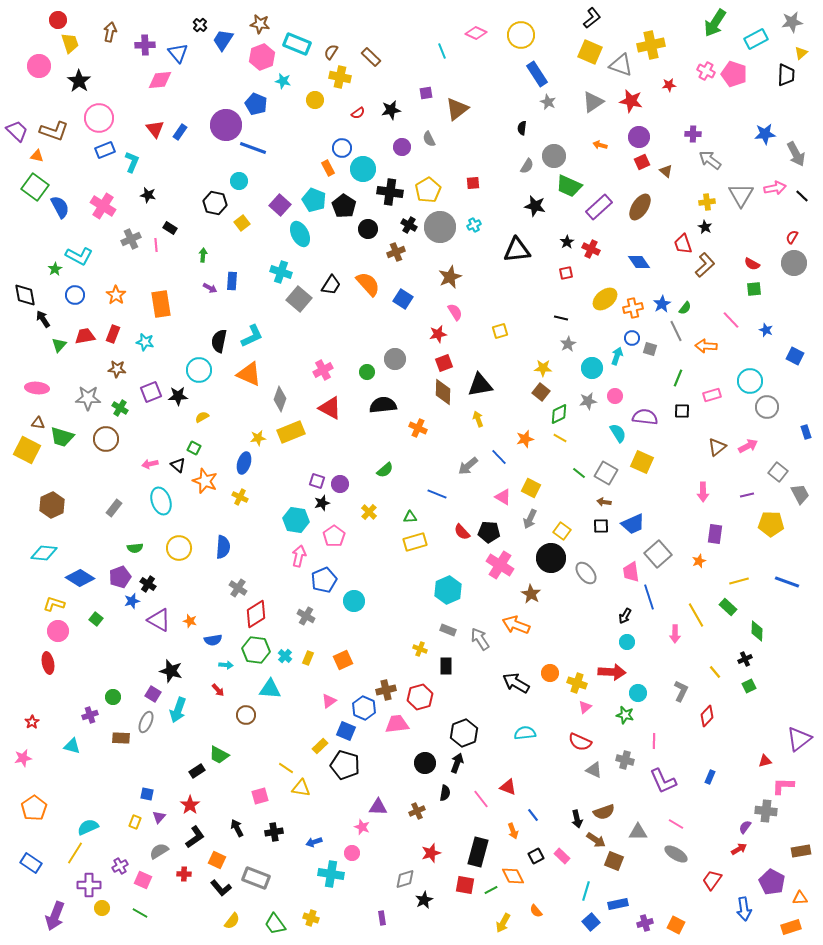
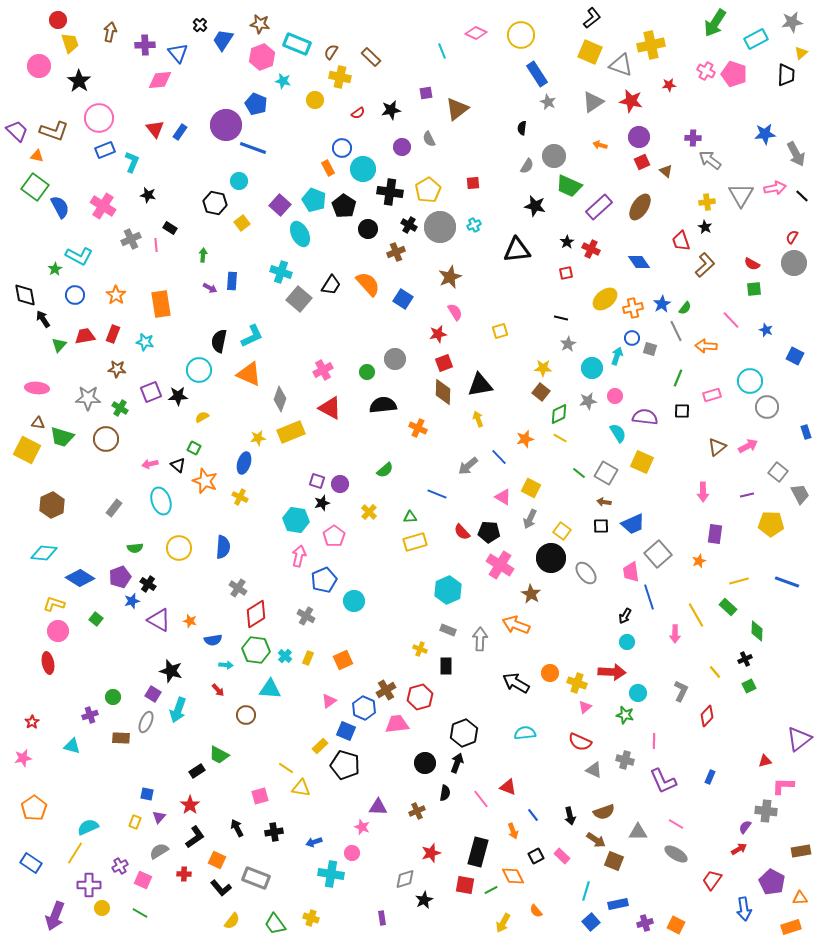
purple cross at (693, 134): moved 4 px down
red trapezoid at (683, 244): moved 2 px left, 3 px up
gray arrow at (480, 639): rotated 35 degrees clockwise
brown cross at (386, 690): rotated 18 degrees counterclockwise
black arrow at (577, 819): moved 7 px left, 3 px up
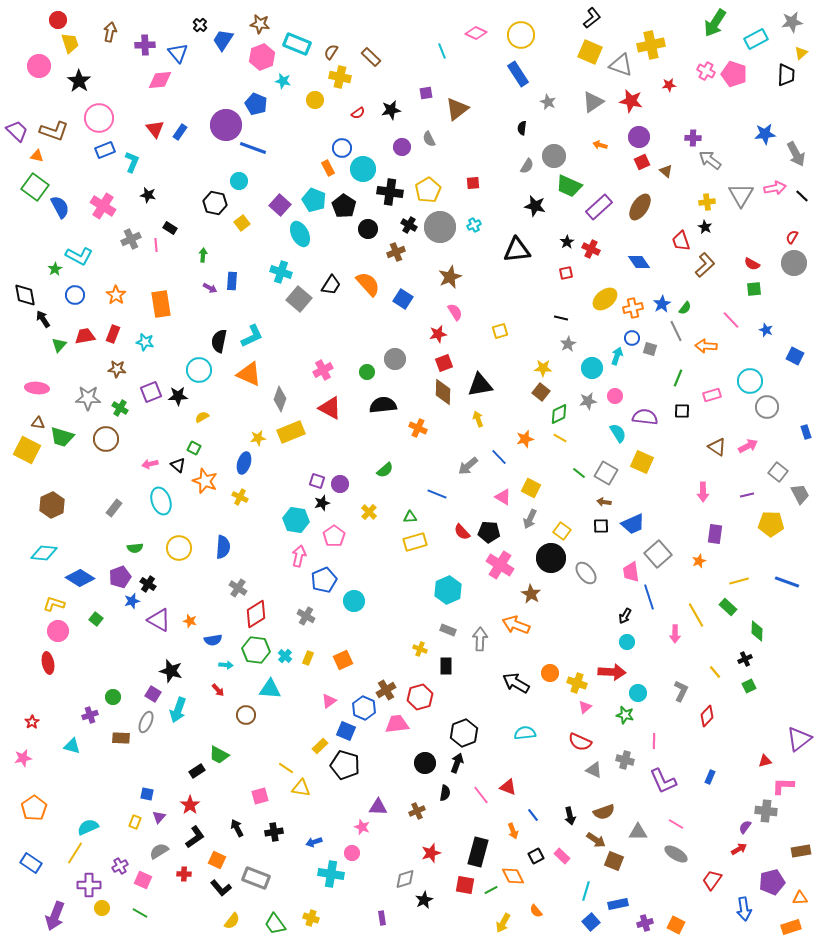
blue rectangle at (537, 74): moved 19 px left
brown triangle at (717, 447): rotated 48 degrees counterclockwise
pink line at (481, 799): moved 4 px up
purple pentagon at (772, 882): rotated 30 degrees clockwise
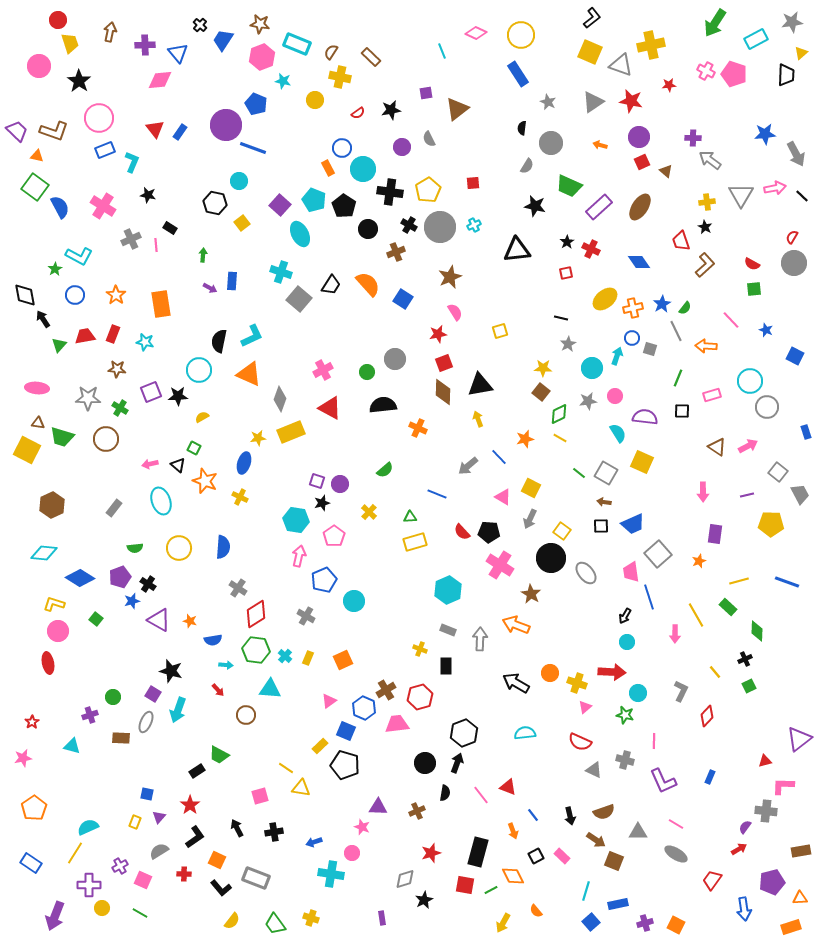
gray circle at (554, 156): moved 3 px left, 13 px up
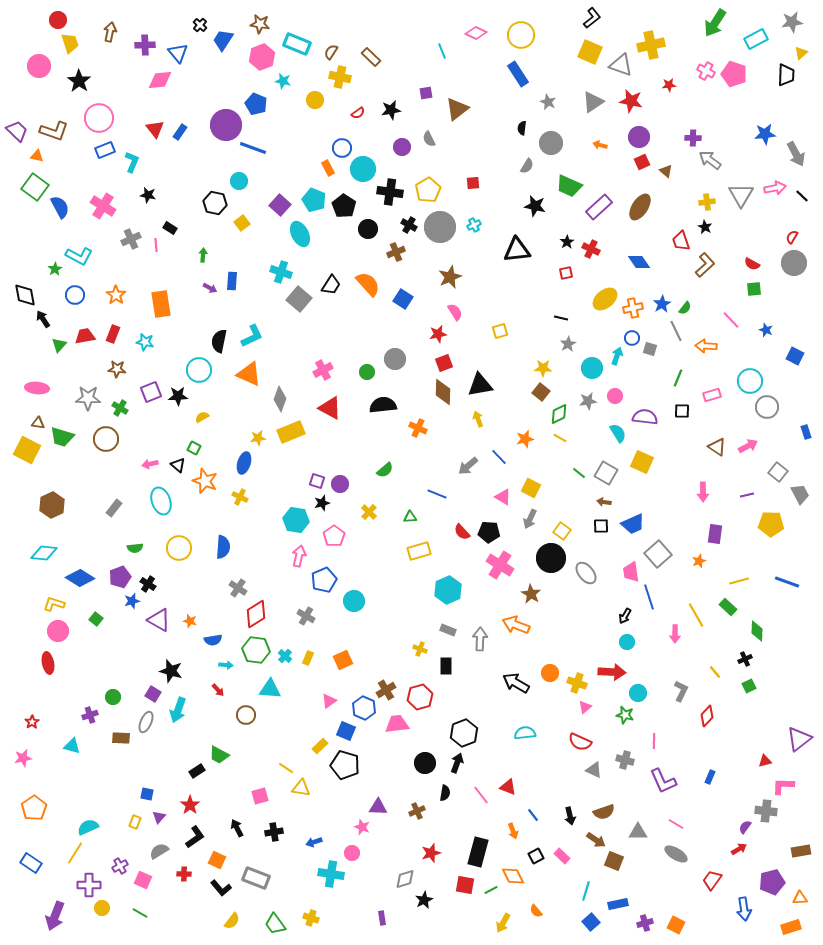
yellow rectangle at (415, 542): moved 4 px right, 9 px down
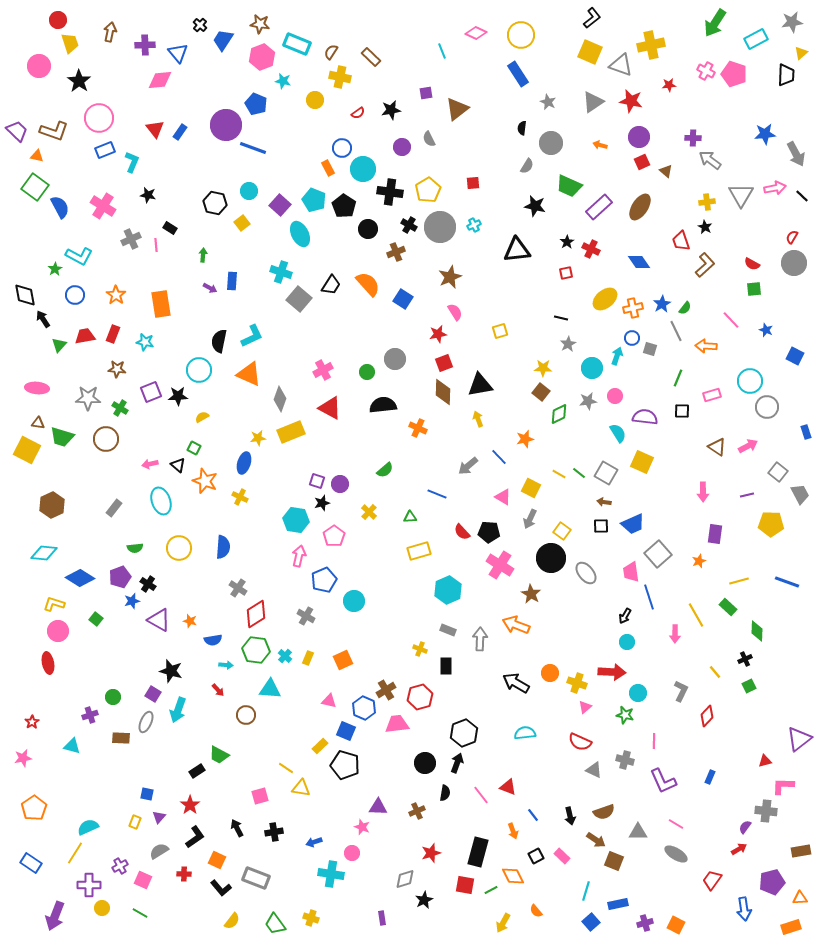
cyan circle at (239, 181): moved 10 px right, 10 px down
yellow line at (560, 438): moved 1 px left, 36 px down
pink triangle at (329, 701): rotated 49 degrees clockwise
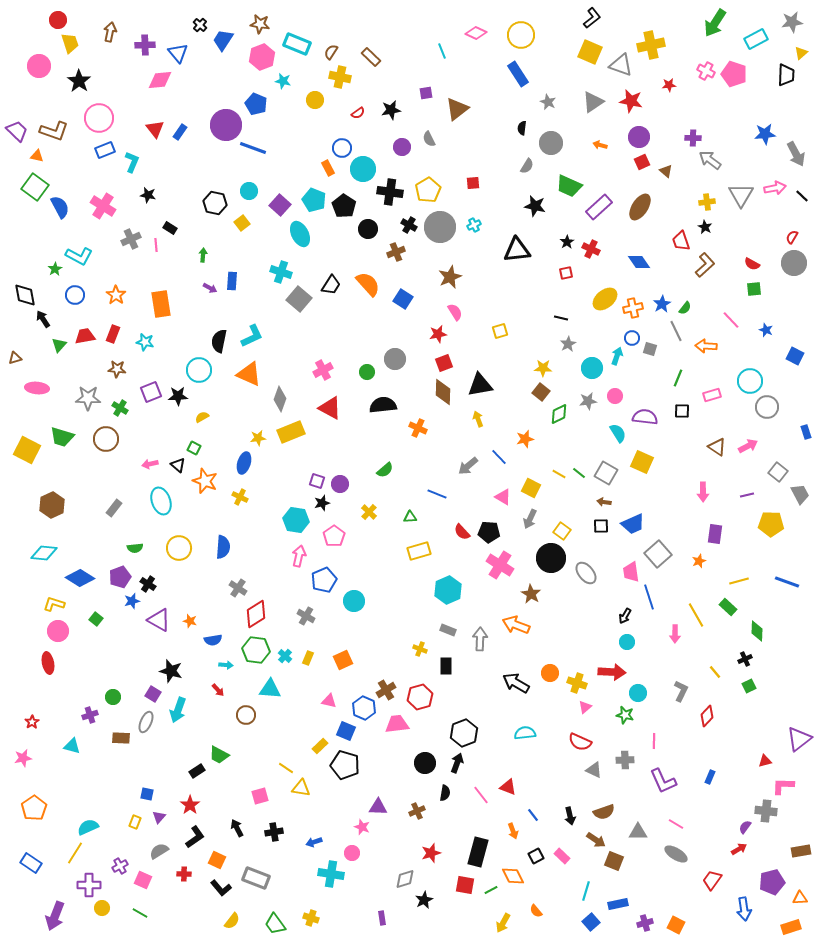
brown triangle at (38, 423): moved 23 px left, 65 px up; rotated 24 degrees counterclockwise
gray cross at (625, 760): rotated 18 degrees counterclockwise
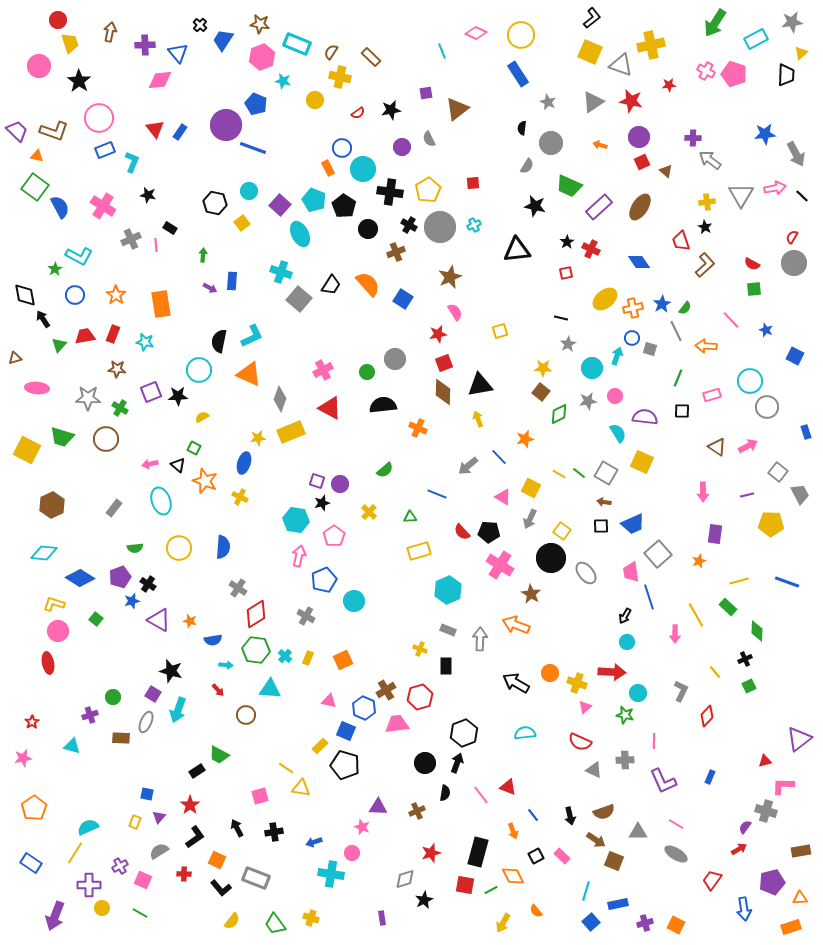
gray cross at (766, 811): rotated 10 degrees clockwise
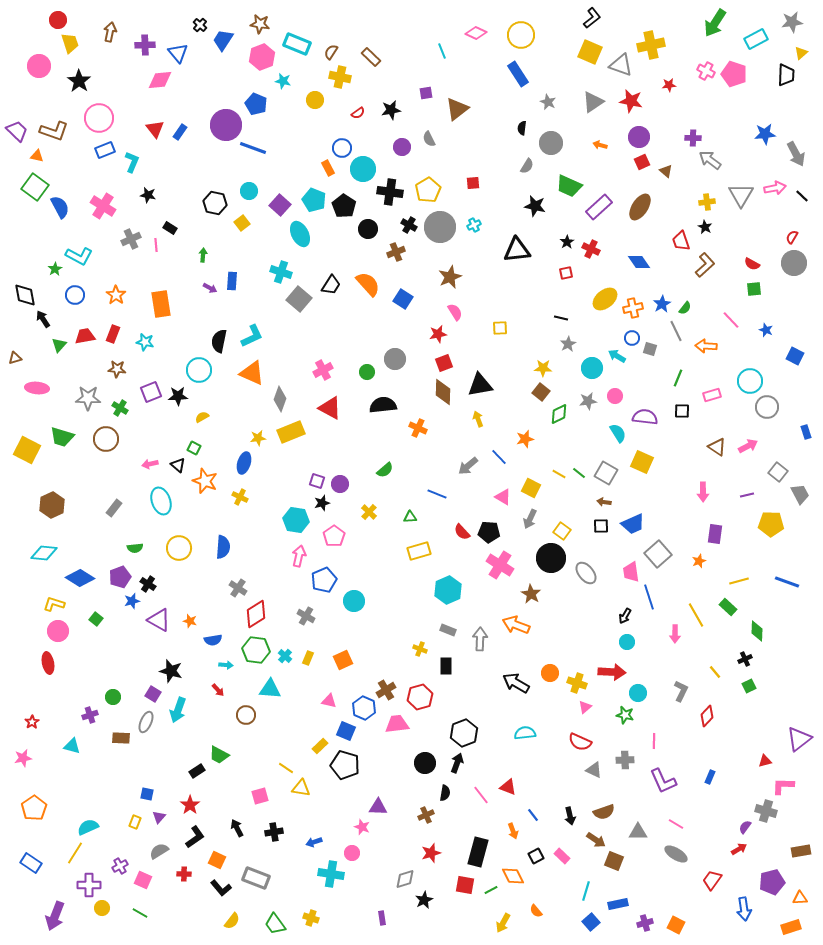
yellow square at (500, 331): moved 3 px up; rotated 14 degrees clockwise
cyan arrow at (617, 356): rotated 78 degrees counterclockwise
orange triangle at (249, 374): moved 3 px right, 1 px up
brown cross at (417, 811): moved 9 px right, 4 px down
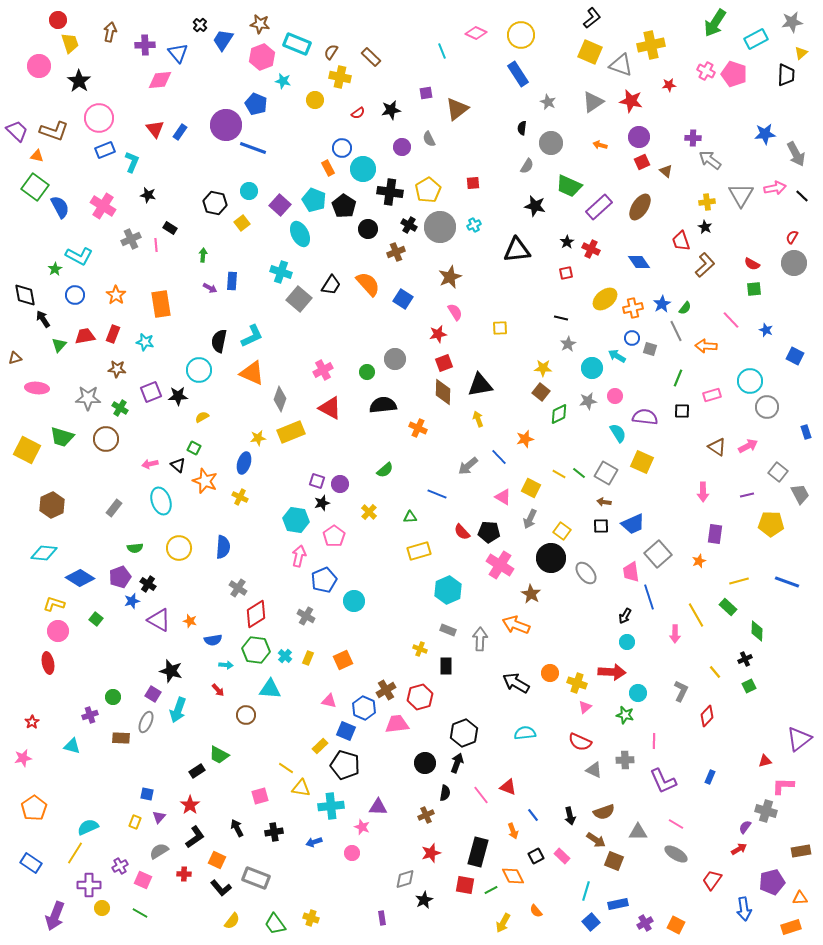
cyan cross at (331, 874): moved 68 px up; rotated 15 degrees counterclockwise
purple cross at (645, 923): rotated 14 degrees counterclockwise
